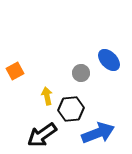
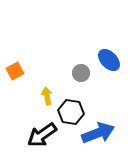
black hexagon: moved 3 px down; rotated 15 degrees clockwise
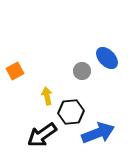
blue ellipse: moved 2 px left, 2 px up
gray circle: moved 1 px right, 2 px up
black hexagon: rotated 15 degrees counterclockwise
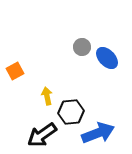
gray circle: moved 24 px up
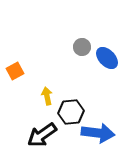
blue arrow: rotated 28 degrees clockwise
